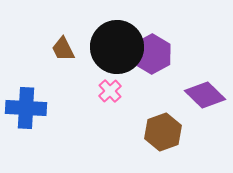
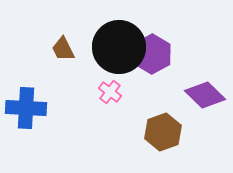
black circle: moved 2 px right
pink cross: moved 1 px down; rotated 10 degrees counterclockwise
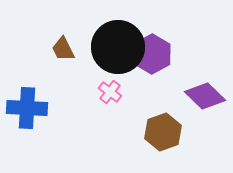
black circle: moved 1 px left
purple diamond: moved 1 px down
blue cross: moved 1 px right
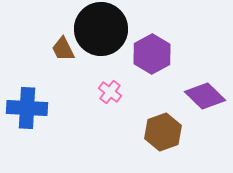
black circle: moved 17 px left, 18 px up
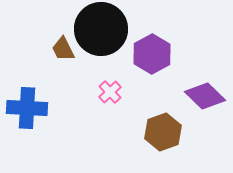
pink cross: rotated 10 degrees clockwise
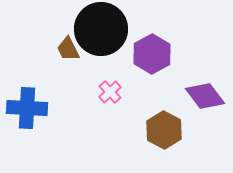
brown trapezoid: moved 5 px right
purple diamond: rotated 9 degrees clockwise
brown hexagon: moved 1 px right, 2 px up; rotated 12 degrees counterclockwise
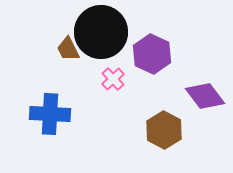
black circle: moved 3 px down
purple hexagon: rotated 6 degrees counterclockwise
pink cross: moved 3 px right, 13 px up
blue cross: moved 23 px right, 6 px down
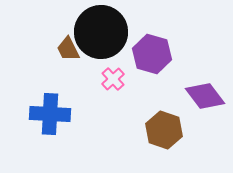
purple hexagon: rotated 9 degrees counterclockwise
brown hexagon: rotated 9 degrees counterclockwise
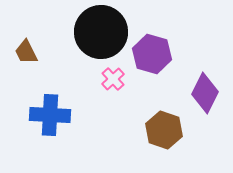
brown trapezoid: moved 42 px left, 3 px down
purple diamond: moved 3 px up; rotated 63 degrees clockwise
blue cross: moved 1 px down
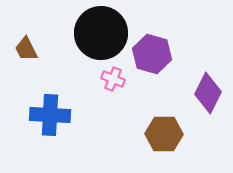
black circle: moved 1 px down
brown trapezoid: moved 3 px up
pink cross: rotated 25 degrees counterclockwise
purple diamond: moved 3 px right
brown hexagon: moved 4 px down; rotated 18 degrees counterclockwise
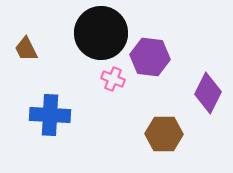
purple hexagon: moved 2 px left, 3 px down; rotated 9 degrees counterclockwise
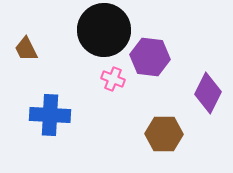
black circle: moved 3 px right, 3 px up
